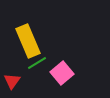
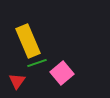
green line: rotated 12 degrees clockwise
red triangle: moved 5 px right
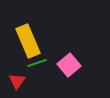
pink square: moved 7 px right, 8 px up
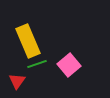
green line: moved 1 px down
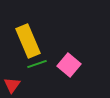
pink square: rotated 10 degrees counterclockwise
red triangle: moved 5 px left, 4 px down
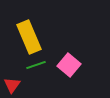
yellow rectangle: moved 1 px right, 4 px up
green line: moved 1 px left, 1 px down
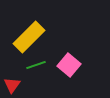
yellow rectangle: rotated 68 degrees clockwise
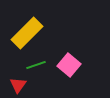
yellow rectangle: moved 2 px left, 4 px up
red triangle: moved 6 px right
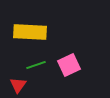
yellow rectangle: moved 3 px right, 1 px up; rotated 48 degrees clockwise
pink square: rotated 25 degrees clockwise
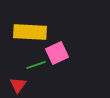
pink square: moved 12 px left, 12 px up
